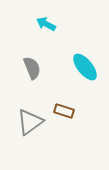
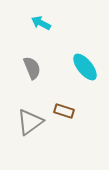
cyan arrow: moved 5 px left, 1 px up
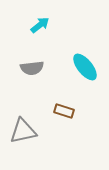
cyan arrow: moved 1 px left, 2 px down; rotated 114 degrees clockwise
gray semicircle: rotated 105 degrees clockwise
gray triangle: moved 7 px left, 9 px down; rotated 24 degrees clockwise
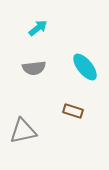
cyan arrow: moved 2 px left, 3 px down
gray semicircle: moved 2 px right
brown rectangle: moved 9 px right
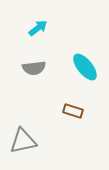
gray triangle: moved 10 px down
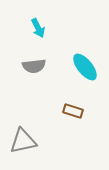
cyan arrow: rotated 102 degrees clockwise
gray semicircle: moved 2 px up
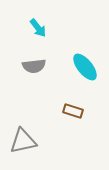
cyan arrow: rotated 12 degrees counterclockwise
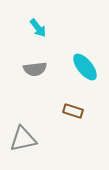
gray semicircle: moved 1 px right, 3 px down
gray triangle: moved 2 px up
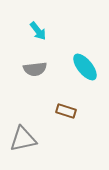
cyan arrow: moved 3 px down
brown rectangle: moved 7 px left
